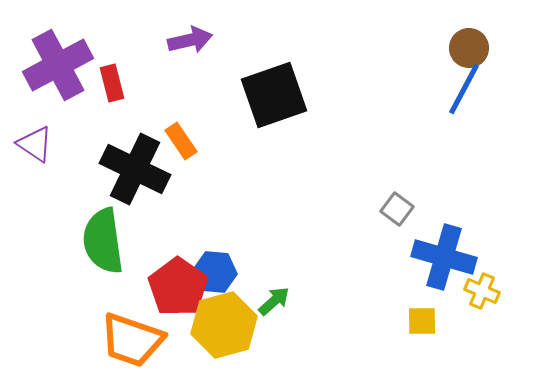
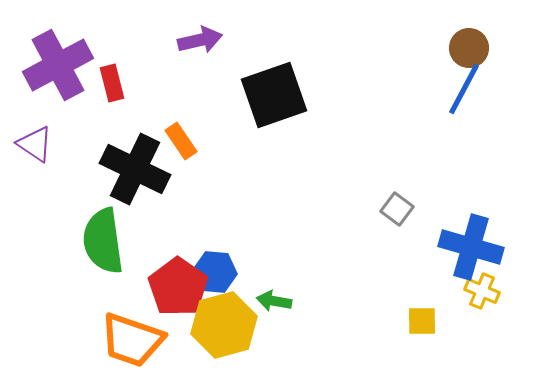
purple arrow: moved 10 px right
blue cross: moved 27 px right, 10 px up
green arrow: rotated 128 degrees counterclockwise
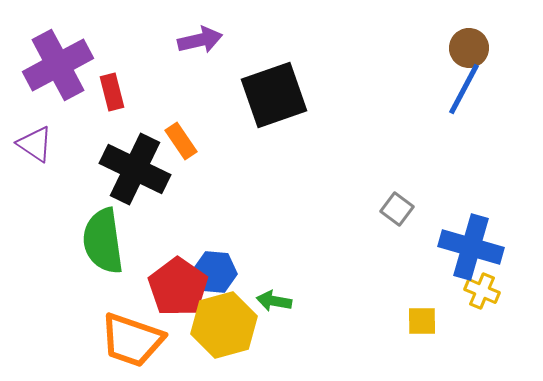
red rectangle: moved 9 px down
